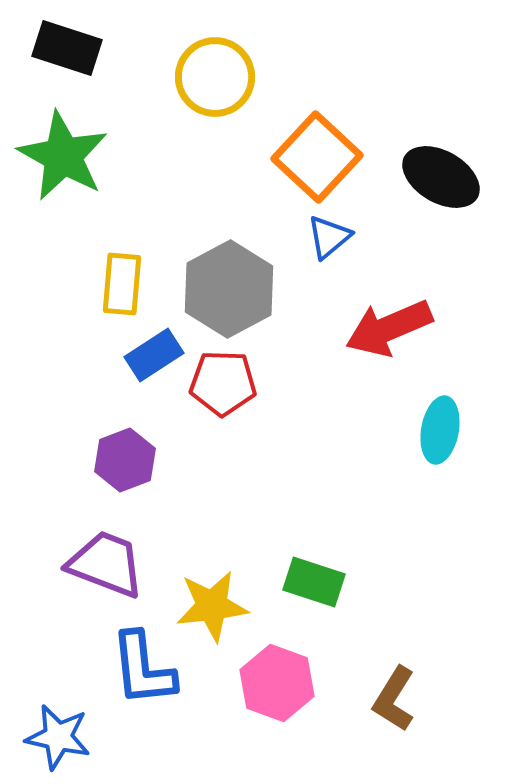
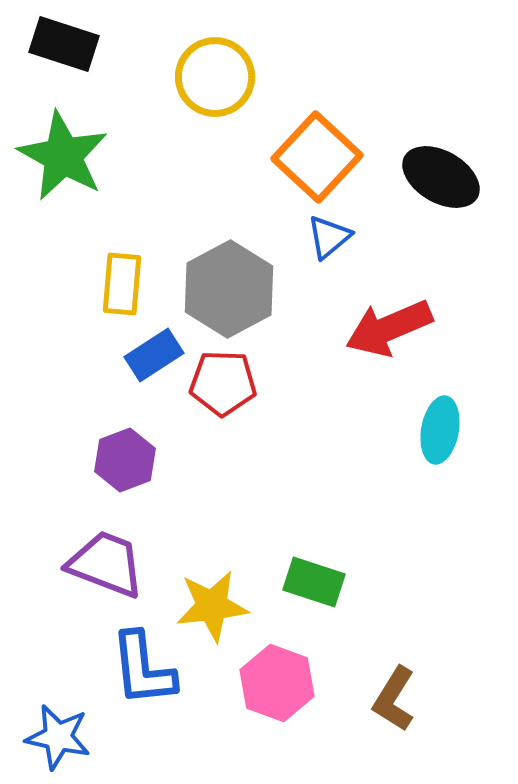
black rectangle: moved 3 px left, 4 px up
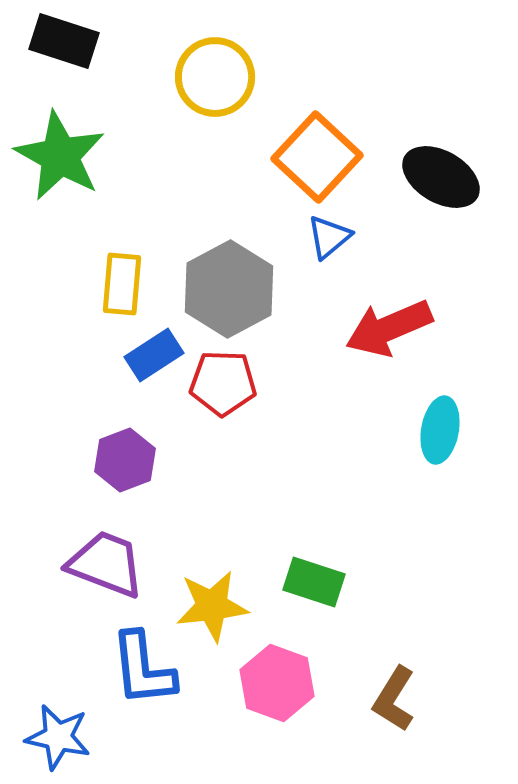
black rectangle: moved 3 px up
green star: moved 3 px left
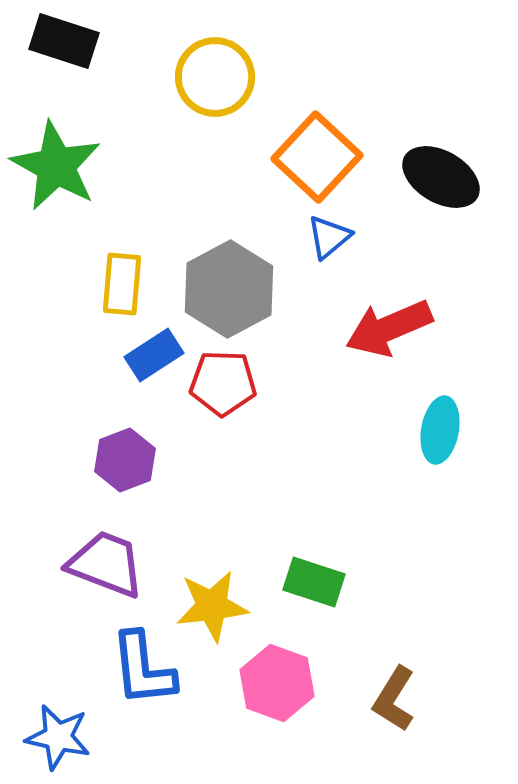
green star: moved 4 px left, 10 px down
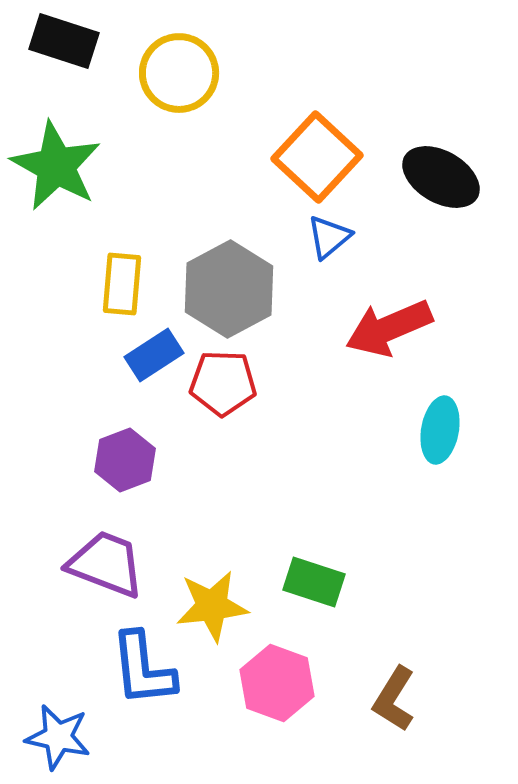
yellow circle: moved 36 px left, 4 px up
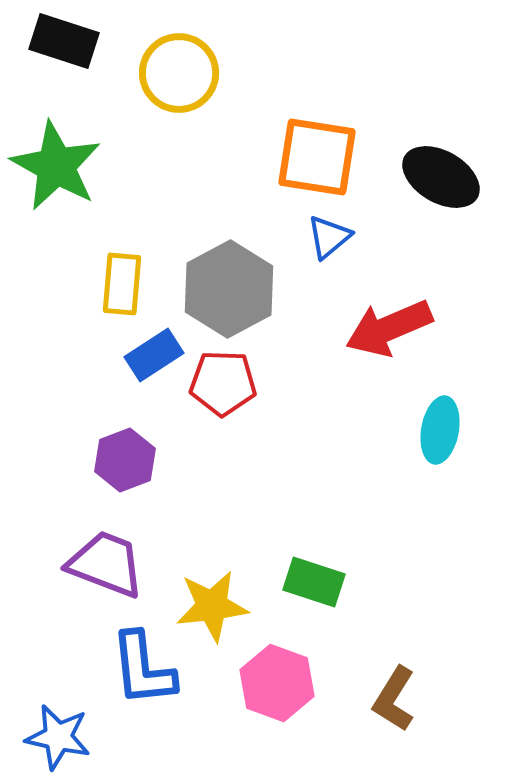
orange square: rotated 34 degrees counterclockwise
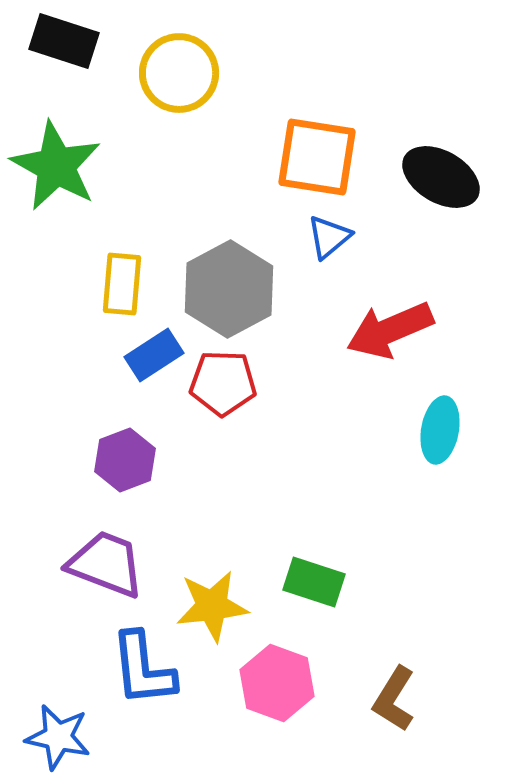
red arrow: moved 1 px right, 2 px down
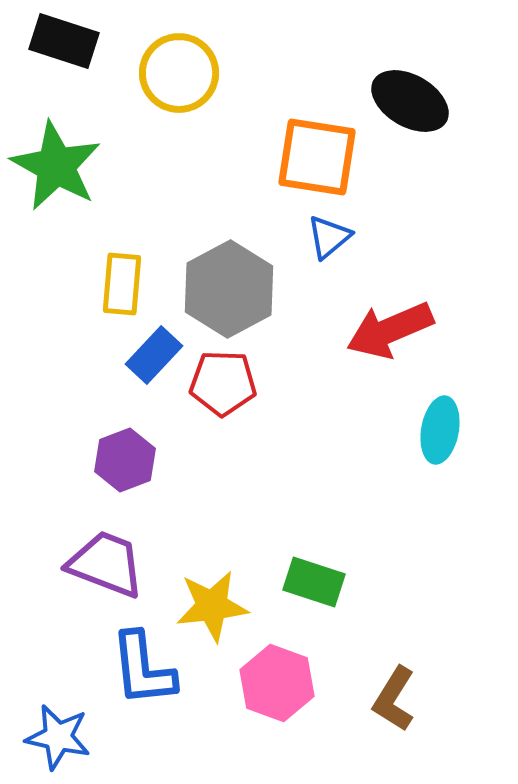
black ellipse: moved 31 px left, 76 px up
blue rectangle: rotated 14 degrees counterclockwise
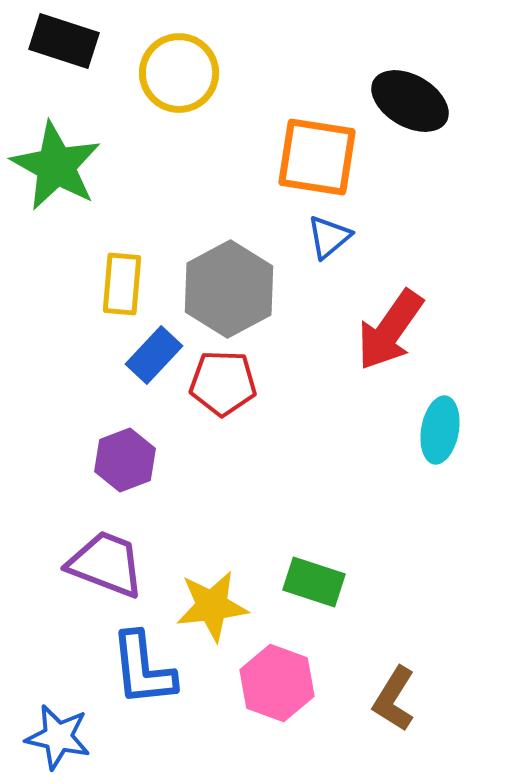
red arrow: rotated 32 degrees counterclockwise
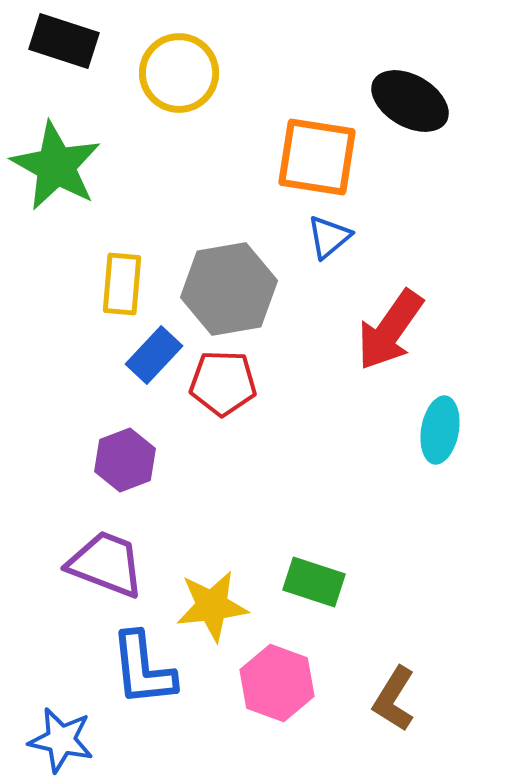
gray hexagon: rotated 18 degrees clockwise
blue star: moved 3 px right, 3 px down
